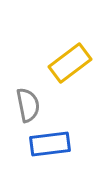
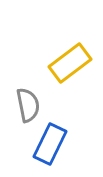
blue rectangle: rotated 57 degrees counterclockwise
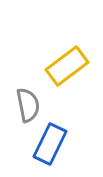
yellow rectangle: moved 3 px left, 3 px down
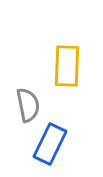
yellow rectangle: rotated 51 degrees counterclockwise
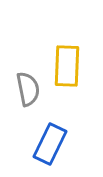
gray semicircle: moved 16 px up
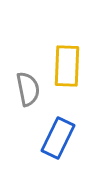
blue rectangle: moved 8 px right, 6 px up
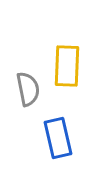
blue rectangle: rotated 39 degrees counterclockwise
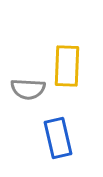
gray semicircle: rotated 104 degrees clockwise
